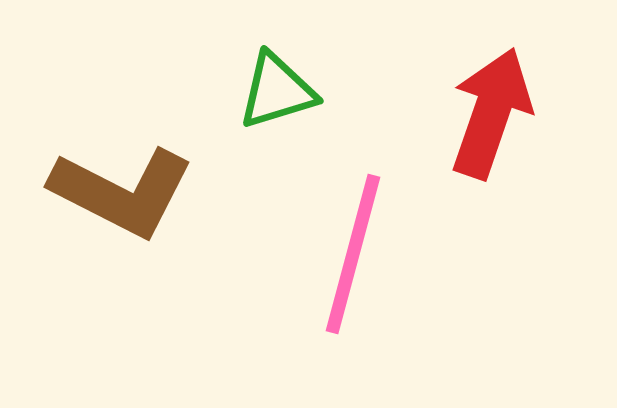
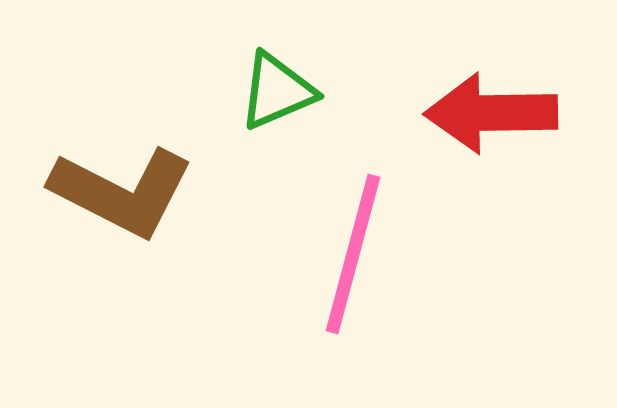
green triangle: rotated 6 degrees counterclockwise
red arrow: rotated 110 degrees counterclockwise
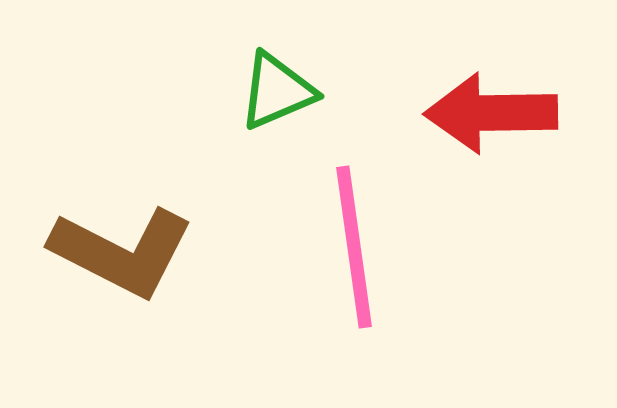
brown L-shape: moved 60 px down
pink line: moved 1 px right, 7 px up; rotated 23 degrees counterclockwise
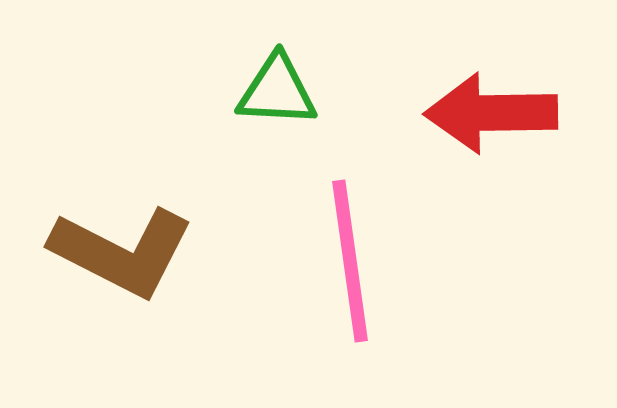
green triangle: rotated 26 degrees clockwise
pink line: moved 4 px left, 14 px down
